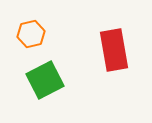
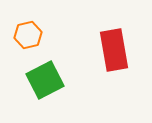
orange hexagon: moved 3 px left, 1 px down
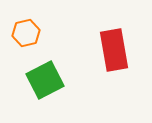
orange hexagon: moved 2 px left, 2 px up
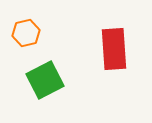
red rectangle: moved 1 px up; rotated 6 degrees clockwise
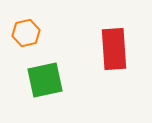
green square: rotated 15 degrees clockwise
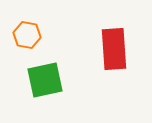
orange hexagon: moved 1 px right, 2 px down; rotated 24 degrees clockwise
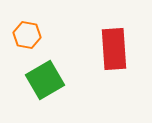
green square: rotated 18 degrees counterclockwise
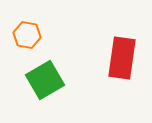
red rectangle: moved 8 px right, 9 px down; rotated 12 degrees clockwise
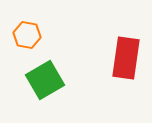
red rectangle: moved 4 px right
